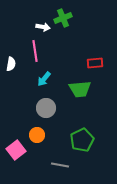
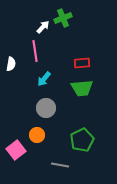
white arrow: rotated 56 degrees counterclockwise
red rectangle: moved 13 px left
green trapezoid: moved 2 px right, 1 px up
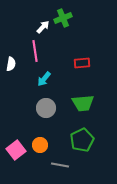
green trapezoid: moved 1 px right, 15 px down
orange circle: moved 3 px right, 10 px down
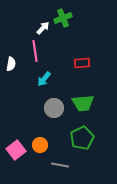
white arrow: moved 1 px down
gray circle: moved 8 px right
green pentagon: moved 2 px up
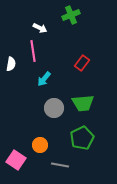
green cross: moved 8 px right, 3 px up
white arrow: moved 3 px left; rotated 72 degrees clockwise
pink line: moved 2 px left
red rectangle: rotated 49 degrees counterclockwise
pink square: moved 10 px down; rotated 18 degrees counterclockwise
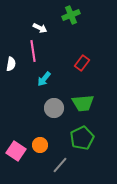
pink square: moved 9 px up
gray line: rotated 60 degrees counterclockwise
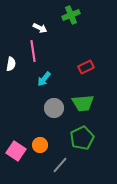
red rectangle: moved 4 px right, 4 px down; rotated 28 degrees clockwise
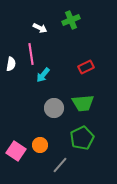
green cross: moved 5 px down
pink line: moved 2 px left, 3 px down
cyan arrow: moved 1 px left, 4 px up
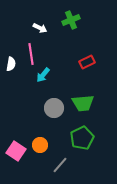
red rectangle: moved 1 px right, 5 px up
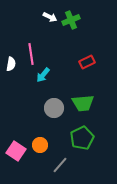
white arrow: moved 10 px right, 11 px up
